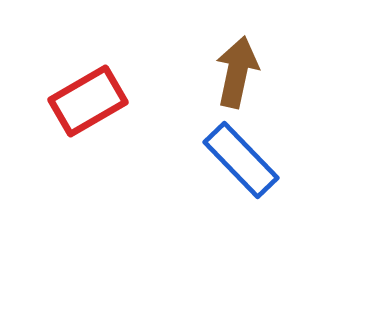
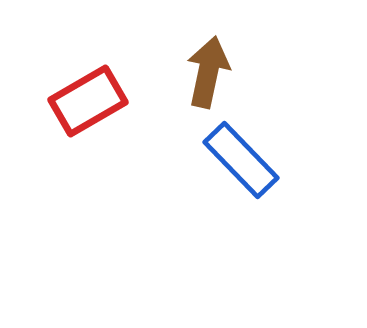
brown arrow: moved 29 px left
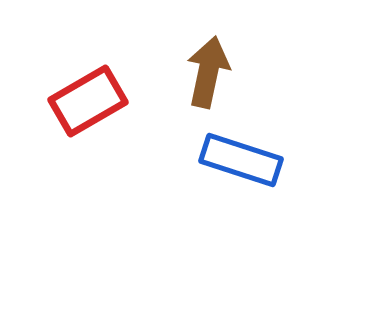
blue rectangle: rotated 28 degrees counterclockwise
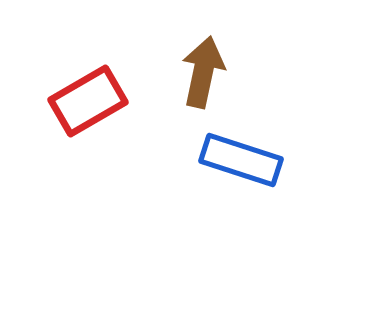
brown arrow: moved 5 px left
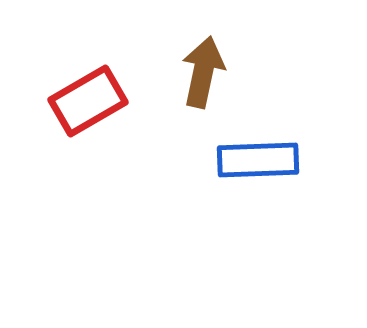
blue rectangle: moved 17 px right; rotated 20 degrees counterclockwise
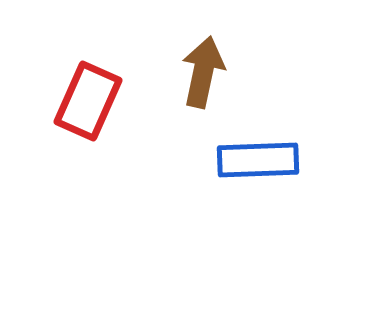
red rectangle: rotated 36 degrees counterclockwise
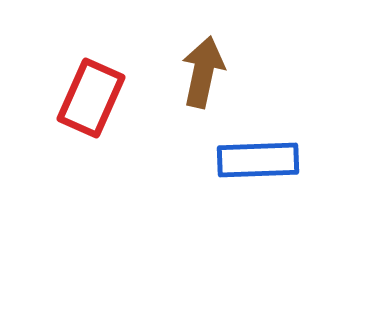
red rectangle: moved 3 px right, 3 px up
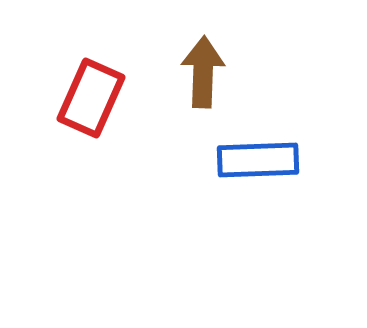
brown arrow: rotated 10 degrees counterclockwise
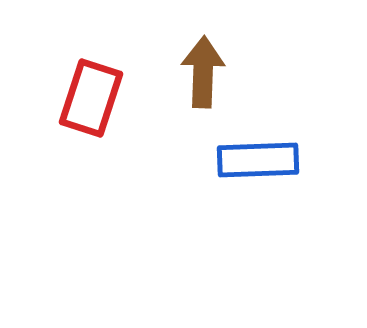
red rectangle: rotated 6 degrees counterclockwise
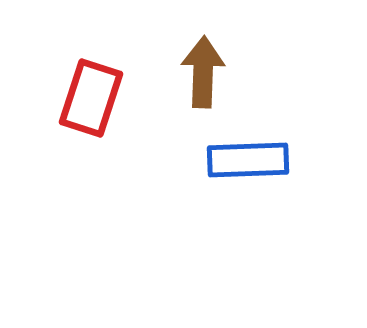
blue rectangle: moved 10 px left
